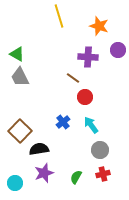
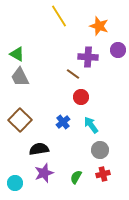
yellow line: rotated 15 degrees counterclockwise
brown line: moved 4 px up
red circle: moved 4 px left
brown square: moved 11 px up
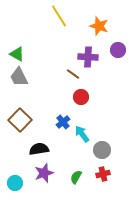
gray trapezoid: moved 1 px left
cyan arrow: moved 9 px left, 9 px down
gray circle: moved 2 px right
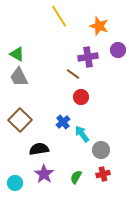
purple cross: rotated 12 degrees counterclockwise
gray circle: moved 1 px left
purple star: moved 1 px down; rotated 18 degrees counterclockwise
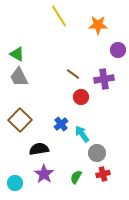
orange star: moved 1 px left, 1 px up; rotated 18 degrees counterclockwise
purple cross: moved 16 px right, 22 px down
blue cross: moved 2 px left, 2 px down
gray circle: moved 4 px left, 3 px down
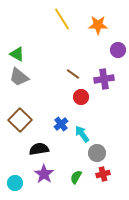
yellow line: moved 3 px right, 3 px down
gray trapezoid: rotated 25 degrees counterclockwise
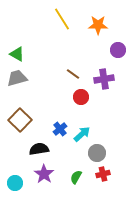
gray trapezoid: moved 2 px left, 1 px down; rotated 125 degrees clockwise
blue cross: moved 1 px left, 5 px down
cyan arrow: rotated 84 degrees clockwise
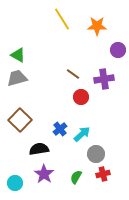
orange star: moved 1 px left, 1 px down
green triangle: moved 1 px right, 1 px down
gray circle: moved 1 px left, 1 px down
